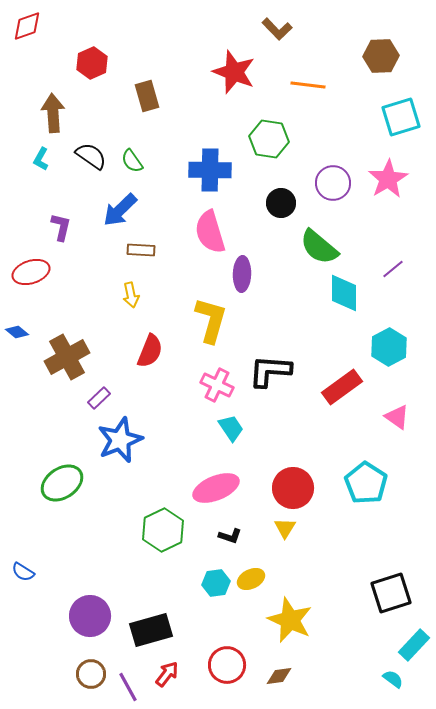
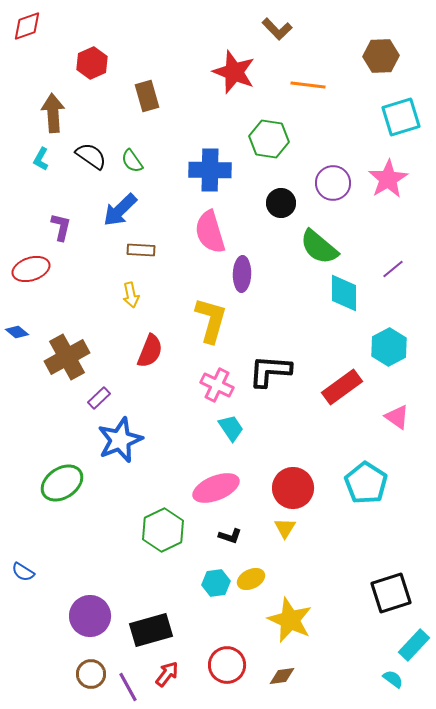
red ellipse at (31, 272): moved 3 px up
brown diamond at (279, 676): moved 3 px right
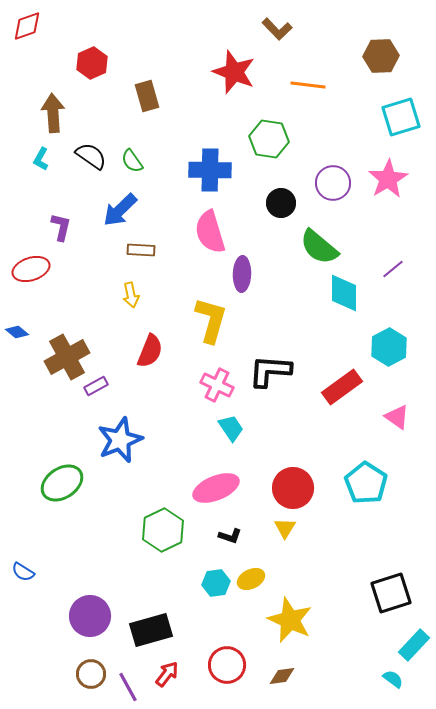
purple rectangle at (99, 398): moved 3 px left, 12 px up; rotated 15 degrees clockwise
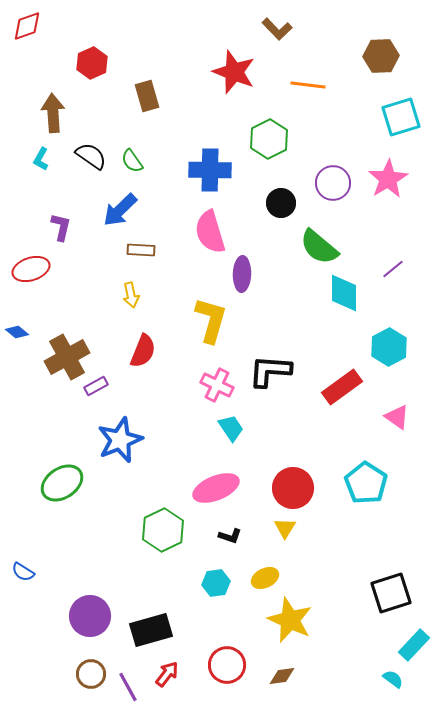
green hexagon at (269, 139): rotated 24 degrees clockwise
red semicircle at (150, 351): moved 7 px left
yellow ellipse at (251, 579): moved 14 px right, 1 px up
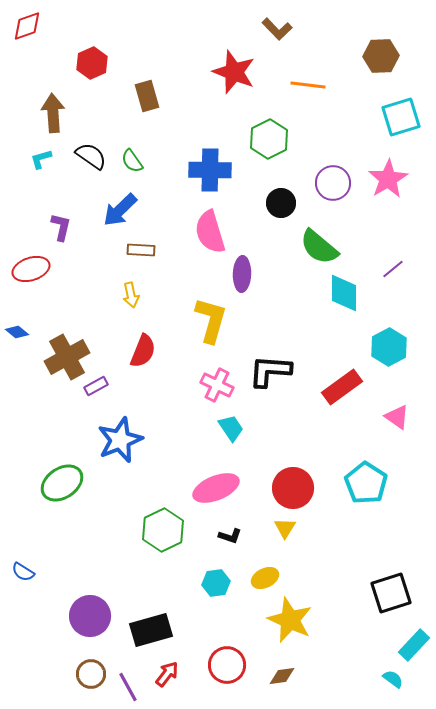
cyan L-shape at (41, 159): rotated 45 degrees clockwise
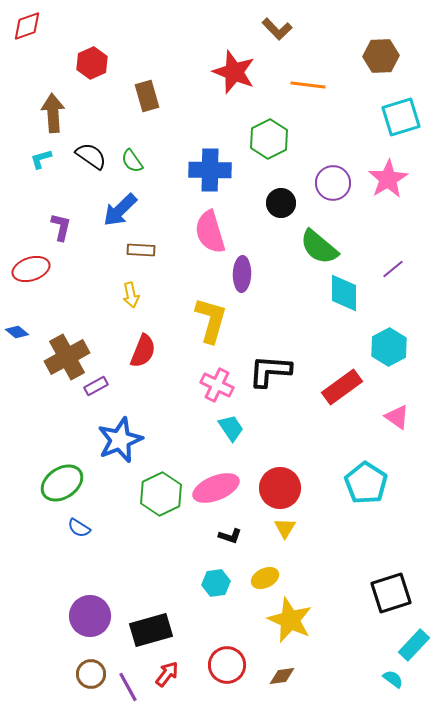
red circle at (293, 488): moved 13 px left
green hexagon at (163, 530): moved 2 px left, 36 px up
blue semicircle at (23, 572): moved 56 px right, 44 px up
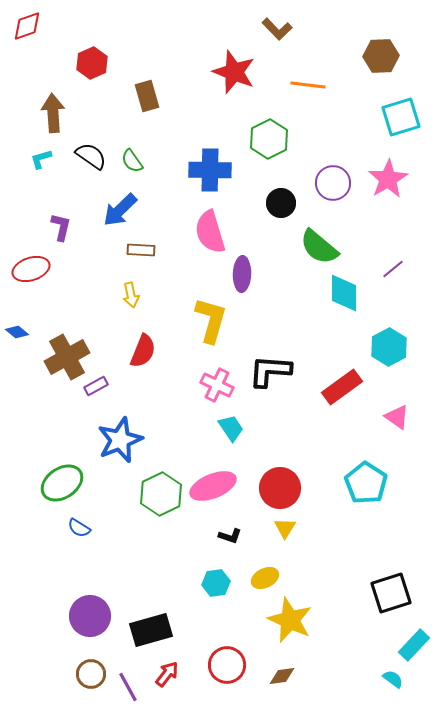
pink ellipse at (216, 488): moved 3 px left, 2 px up
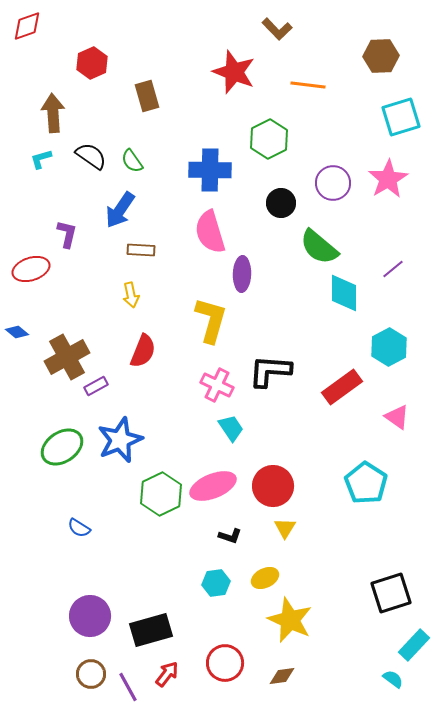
blue arrow at (120, 210): rotated 12 degrees counterclockwise
purple L-shape at (61, 227): moved 6 px right, 7 px down
green ellipse at (62, 483): moved 36 px up
red circle at (280, 488): moved 7 px left, 2 px up
red circle at (227, 665): moved 2 px left, 2 px up
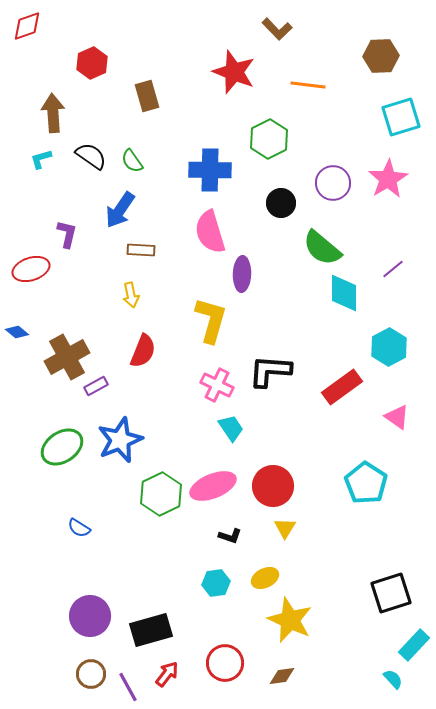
green semicircle at (319, 247): moved 3 px right, 1 px down
cyan semicircle at (393, 679): rotated 10 degrees clockwise
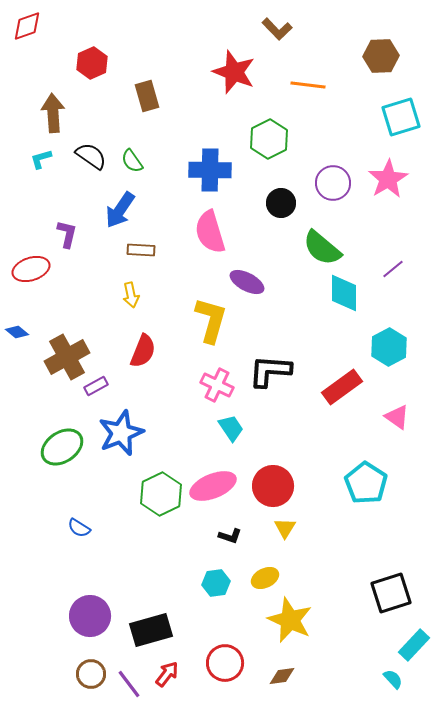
purple ellipse at (242, 274): moved 5 px right, 8 px down; rotated 64 degrees counterclockwise
blue star at (120, 440): moved 1 px right, 7 px up
purple line at (128, 687): moved 1 px right, 3 px up; rotated 8 degrees counterclockwise
